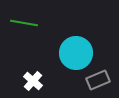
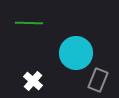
green line: moved 5 px right; rotated 8 degrees counterclockwise
gray rectangle: rotated 45 degrees counterclockwise
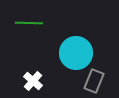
gray rectangle: moved 4 px left, 1 px down
